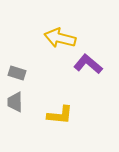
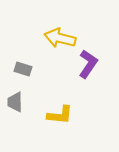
purple L-shape: rotated 84 degrees clockwise
gray rectangle: moved 6 px right, 4 px up
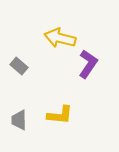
gray rectangle: moved 4 px left, 3 px up; rotated 24 degrees clockwise
gray trapezoid: moved 4 px right, 18 px down
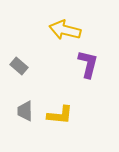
yellow arrow: moved 5 px right, 8 px up
purple L-shape: rotated 20 degrees counterclockwise
gray trapezoid: moved 6 px right, 9 px up
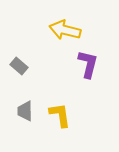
yellow L-shape: rotated 104 degrees counterclockwise
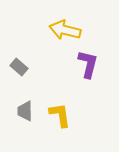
gray rectangle: moved 1 px down
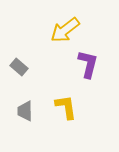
yellow arrow: rotated 52 degrees counterclockwise
yellow L-shape: moved 6 px right, 8 px up
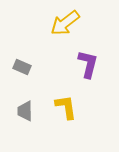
yellow arrow: moved 7 px up
gray rectangle: moved 3 px right; rotated 18 degrees counterclockwise
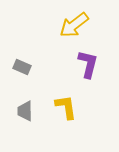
yellow arrow: moved 9 px right, 2 px down
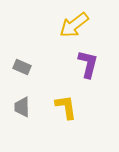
gray trapezoid: moved 3 px left, 4 px up
